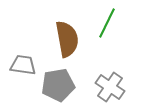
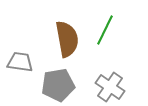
green line: moved 2 px left, 7 px down
gray trapezoid: moved 3 px left, 3 px up
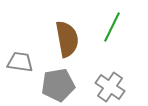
green line: moved 7 px right, 3 px up
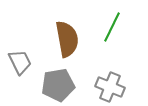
gray trapezoid: rotated 56 degrees clockwise
gray cross: rotated 12 degrees counterclockwise
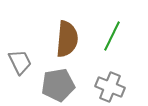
green line: moved 9 px down
brown semicircle: rotated 15 degrees clockwise
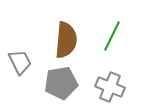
brown semicircle: moved 1 px left, 1 px down
gray pentagon: moved 3 px right, 2 px up
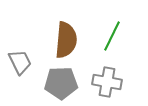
gray pentagon: rotated 8 degrees clockwise
gray cross: moved 3 px left, 5 px up; rotated 12 degrees counterclockwise
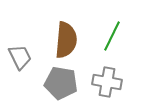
gray trapezoid: moved 5 px up
gray pentagon: rotated 12 degrees clockwise
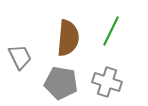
green line: moved 1 px left, 5 px up
brown semicircle: moved 2 px right, 2 px up
gray cross: rotated 8 degrees clockwise
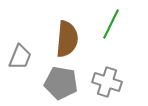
green line: moved 7 px up
brown semicircle: moved 1 px left, 1 px down
gray trapezoid: rotated 48 degrees clockwise
